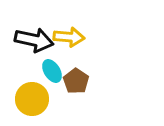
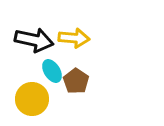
yellow arrow: moved 5 px right, 1 px down
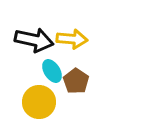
yellow arrow: moved 2 px left, 1 px down
yellow circle: moved 7 px right, 3 px down
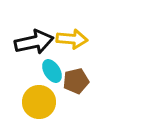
black arrow: moved 2 px down; rotated 24 degrees counterclockwise
brown pentagon: rotated 25 degrees clockwise
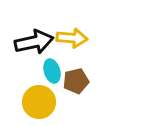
yellow arrow: moved 1 px up
cyan ellipse: rotated 15 degrees clockwise
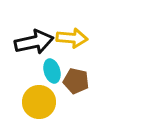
brown pentagon: rotated 25 degrees clockwise
